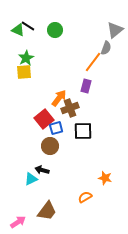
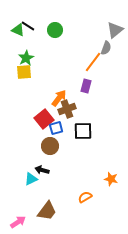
brown cross: moved 3 px left, 1 px down
orange star: moved 6 px right, 1 px down
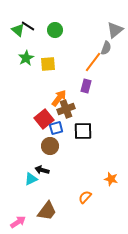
green triangle: rotated 16 degrees clockwise
yellow square: moved 24 px right, 8 px up
brown cross: moved 1 px left
orange semicircle: rotated 16 degrees counterclockwise
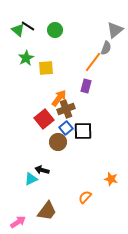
yellow square: moved 2 px left, 4 px down
blue square: moved 10 px right; rotated 24 degrees counterclockwise
brown circle: moved 8 px right, 4 px up
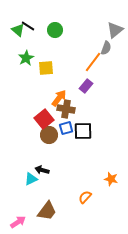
purple rectangle: rotated 24 degrees clockwise
brown cross: rotated 30 degrees clockwise
blue square: rotated 24 degrees clockwise
brown circle: moved 9 px left, 7 px up
